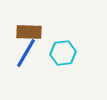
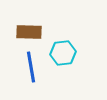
blue line: moved 5 px right, 14 px down; rotated 40 degrees counterclockwise
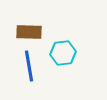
blue line: moved 2 px left, 1 px up
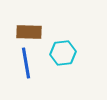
blue line: moved 3 px left, 3 px up
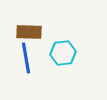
blue line: moved 5 px up
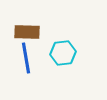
brown rectangle: moved 2 px left
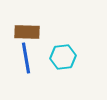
cyan hexagon: moved 4 px down
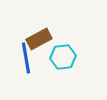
brown rectangle: moved 12 px right, 7 px down; rotated 30 degrees counterclockwise
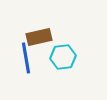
brown rectangle: moved 2 px up; rotated 15 degrees clockwise
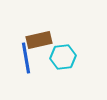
brown rectangle: moved 3 px down
